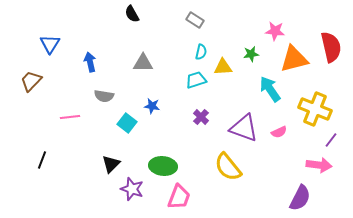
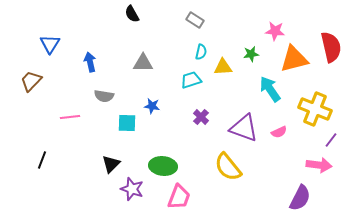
cyan trapezoid: moved 5 px left
cyan square: rotated 36 degrees counterclockwise
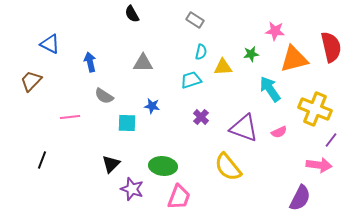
blue triangle: rotated 35 degrees counterclockwise
gray semicircle: rotated 24 degrees clockwise
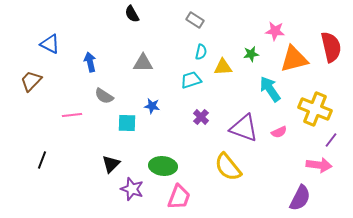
pink line: moved 2 px right, 2 px up
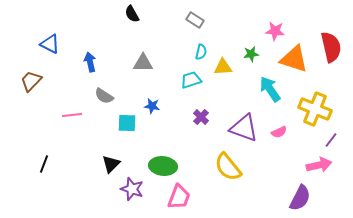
orange triangle: rotated 32 degrees clockwise
black line: moved 2 px right, 4 px down
pink arrow: rotated 20 degrees counterclockwise
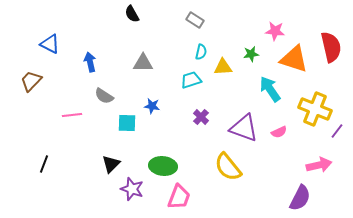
purple line: moved 6 px right, 9 px up
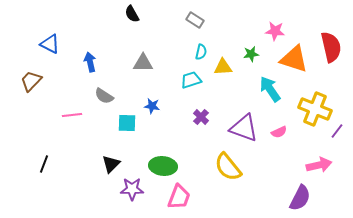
purple star: rotated 20 degrees counterclockwise
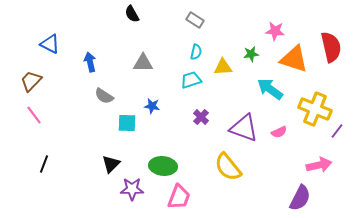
cyan semicircle: moved 5 px left
cyan arrow: rotated 20 degrees counterclockwise
pink line: moved 38 px left; rotated 60 degrees clockwise
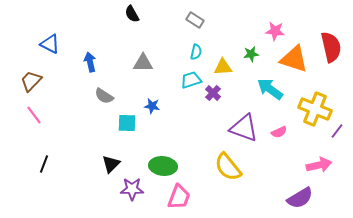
purple cross: moved 12 px right, 24 px up
purple semicircle: rotated 32 degrees clockwise
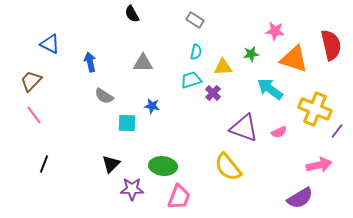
red semicircle: moved 2 px up
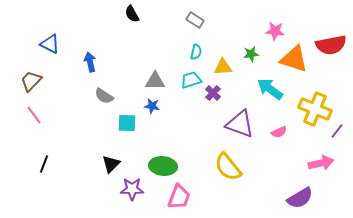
red semicircle: rotated 92 degrees clockwise
gray triangle: moved 12 px right, 18 px down
purple triangle: moved 4 px left, 4 px up
pink arrow: moved 2 px right, 2 px up
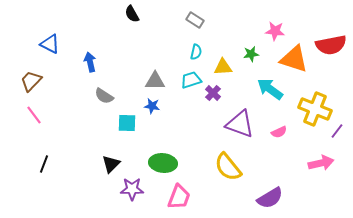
green ellipse: moved 3 px up
purple semicircle: moved 30 px left
